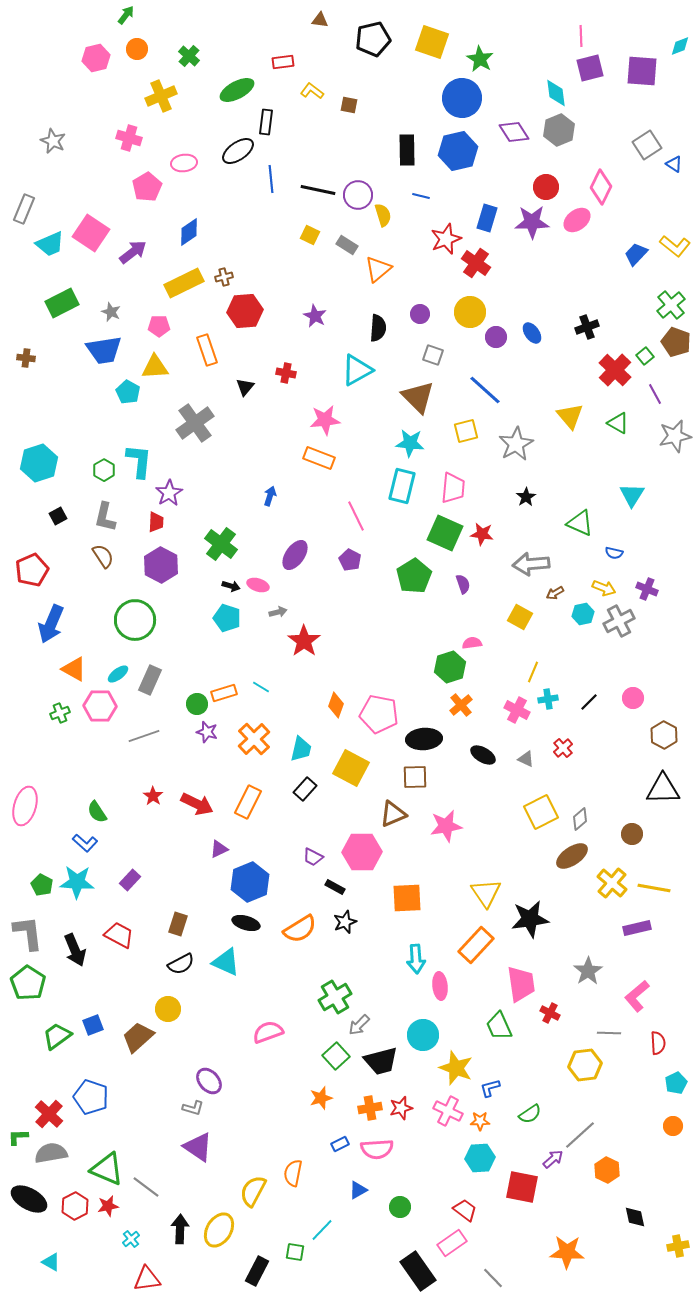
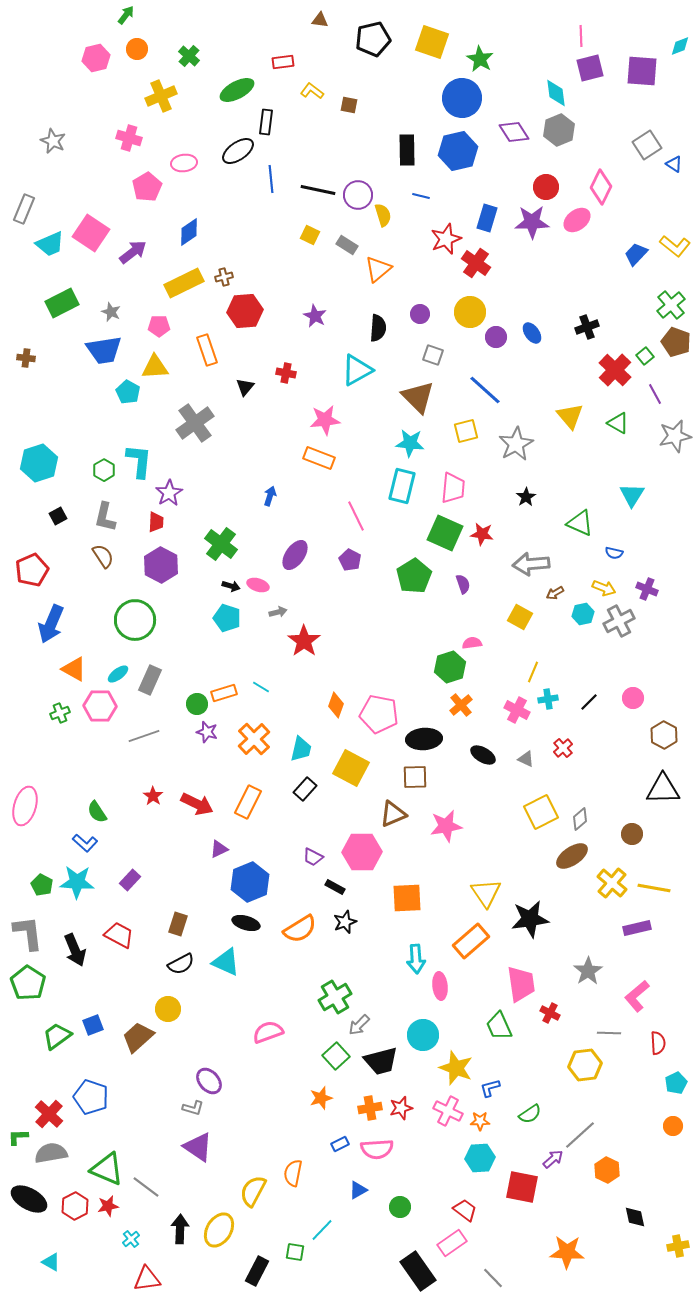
orange rectangle at (476, 945): moved 5 px left, 4 px up; rotated 6 degrees clockwise
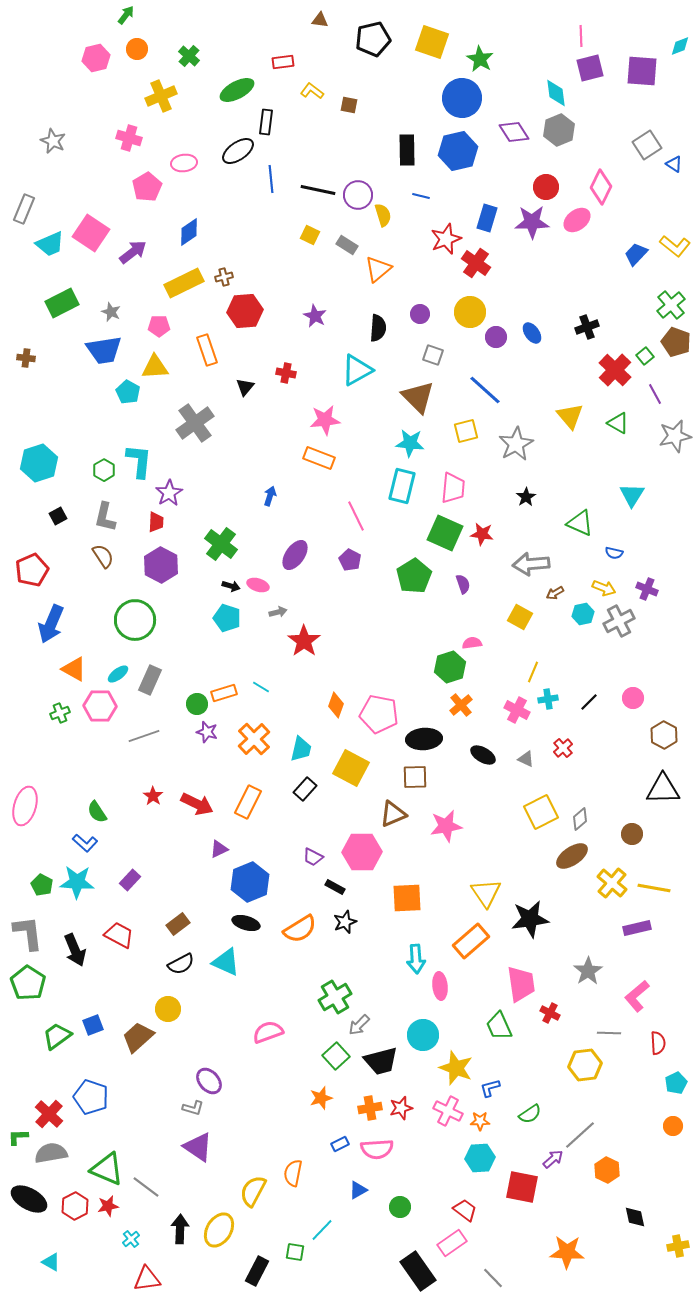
brown rectangle at (178, 924): rotated 35 degrees clockwise
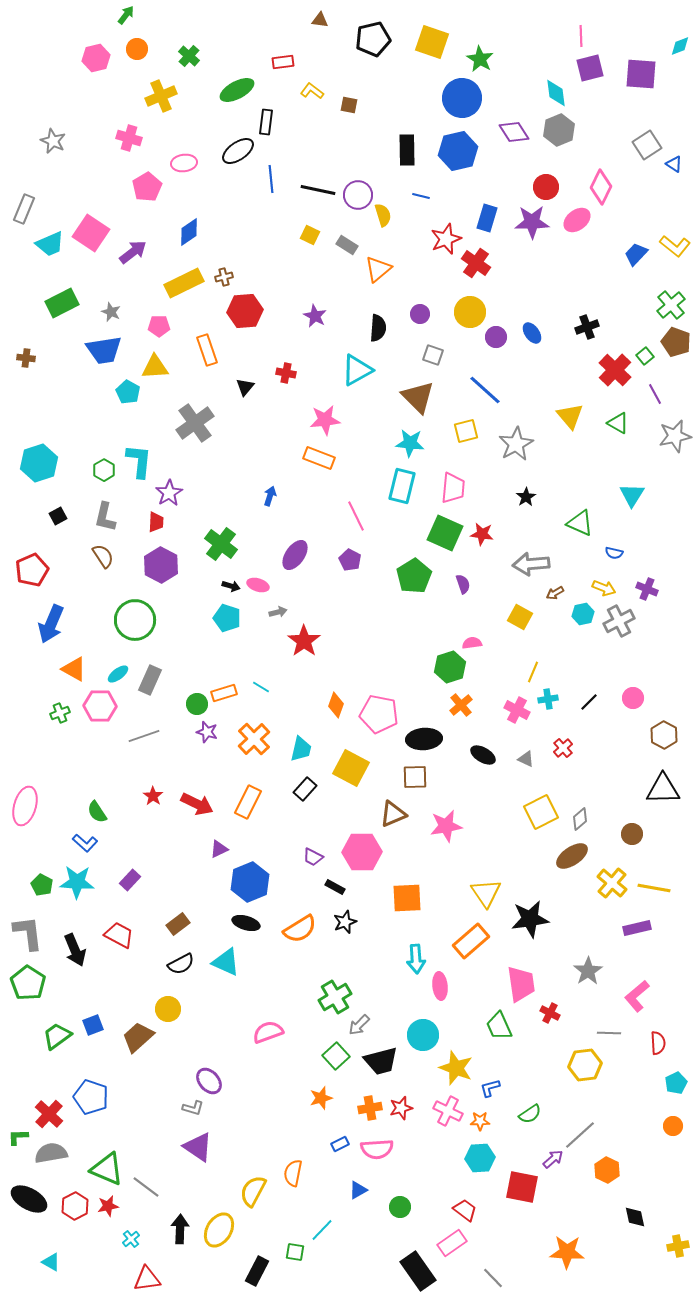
purple square at (642, 71): moved 1 px left, 3 px down
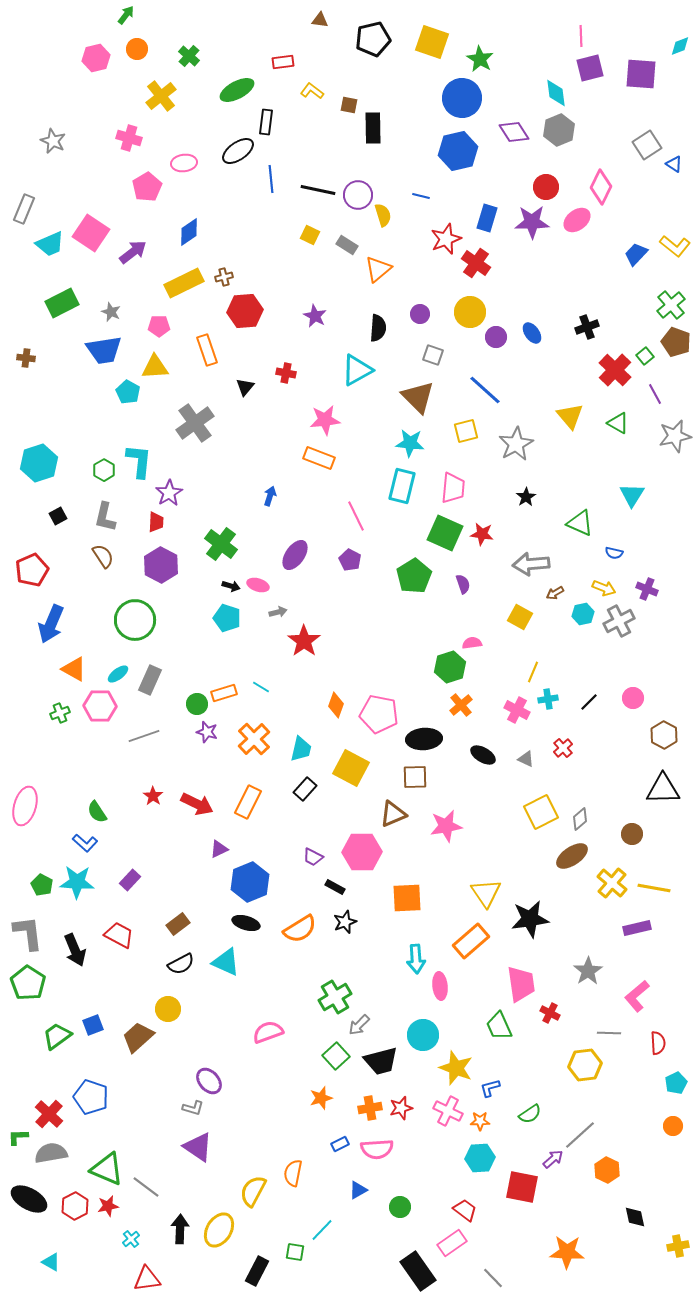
yellow cross at (161, 96): rotated 16 degrees counterclockwise
black rectangle at (407, 150): moved 34 px left, 22 px up
